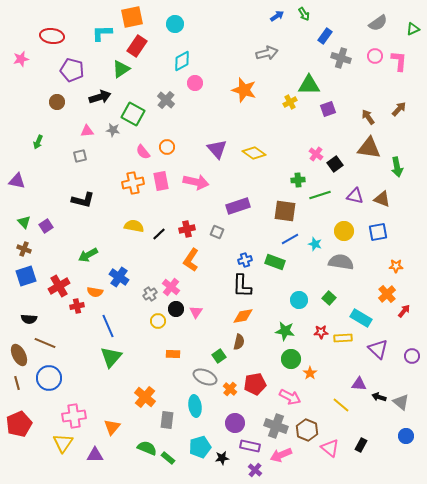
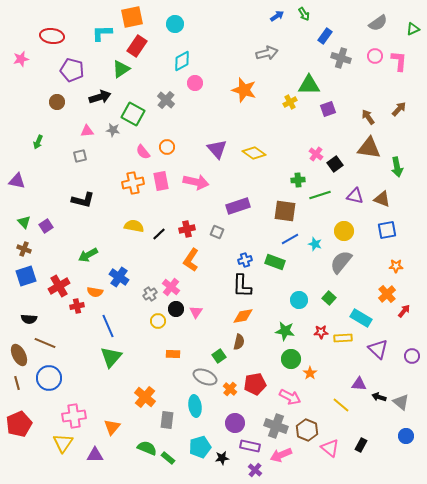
blue square at (378, 232): moved 9 px right, 2 px up
gray semicircle at (341, 262): rotated 60 degrees counterclockwise
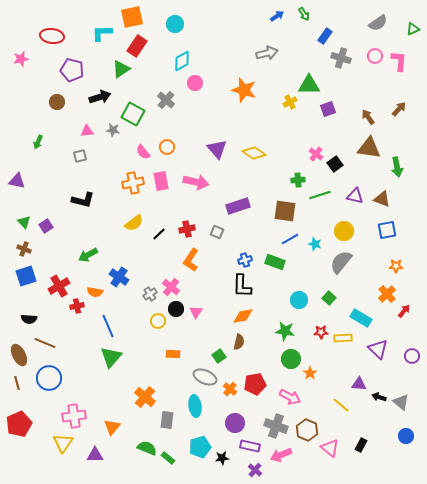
yellow semicircle at (134, 226): moved 3 px up; rotated 132 degrees clockwise
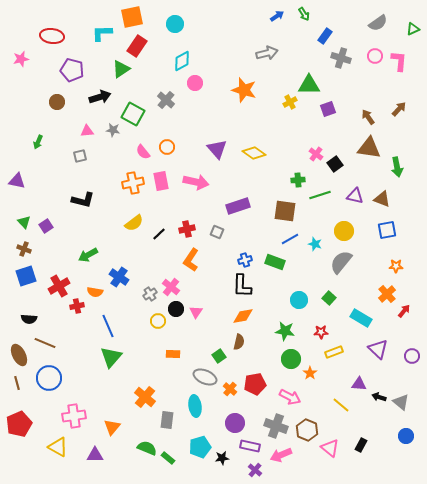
yellow rectangle at (343, 338): moved 9 px left, 14 px down; rotated 18 degrees counterclockwise
yellow triangle at (63, 443): moved 5 px left, 4 px down; rotated 35 degrees counterclockwise
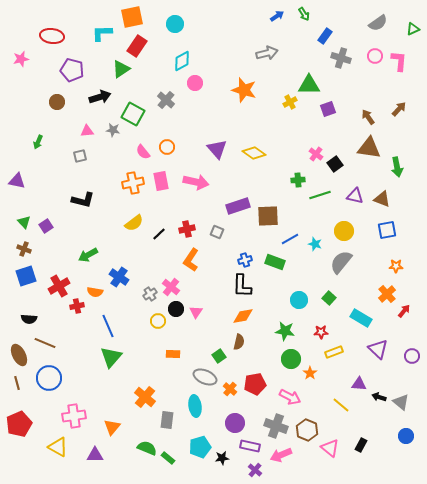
brown square at (285, 211): moved 17 px left, 5 px down; rotated 10 degrees counterclockwise
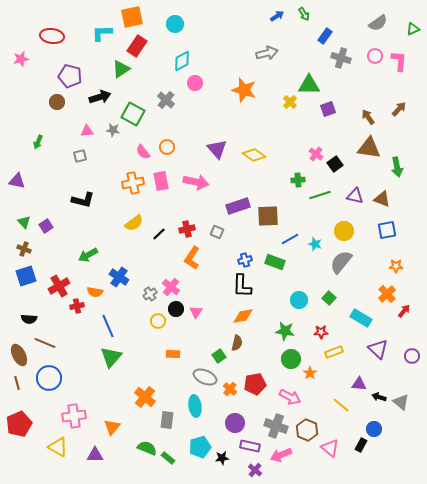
purple pentagon at (72, 70): moved 2 px left, 6 px down
yellow cross at (290, 102): rotated 16 degrees counterclockwise
yellow diamond at (254, 153): moved 2 px down
orange L-shape at (191, 260): moved 1 px right, 2 px up
brown semicircle at (239, 342): moved 2 px left, 1 px down
blue circle at (406, 436): moved 32 px left, 7 px up
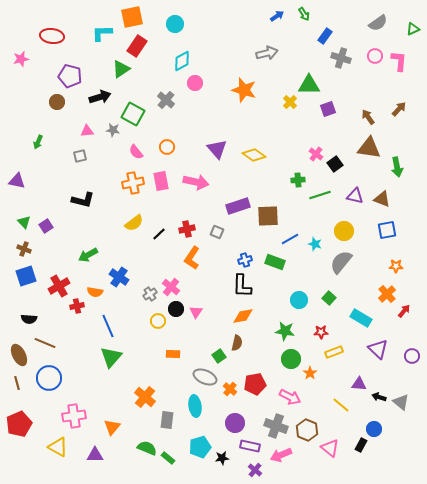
pink semicircle at (143, 152): moved 7 px left
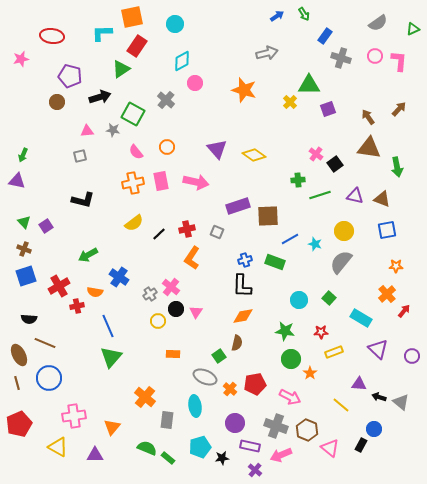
green arrow at (38, 142): moved 15 px left, 13 px down
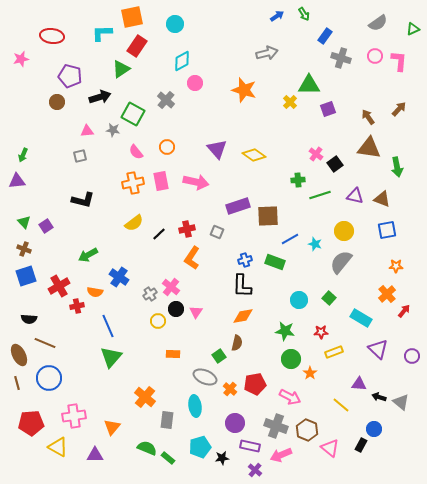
purple triangle at (17, 181): rotated 18 degrees counterclockwise
red pentagon at (19, 424): moved 12 px right, 1 px up; rotated 20 degrees clockwise
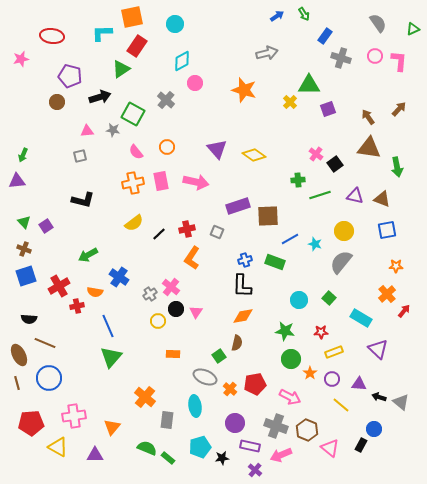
gray semicircle at (378, 23): rotated 90 degrees counterclockwise
purple circle at (412, 356): moved 80 px left, 23 px down
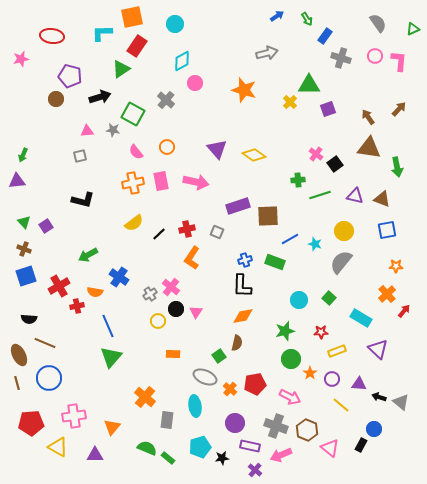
green arrow at (304, 14): moved 3 px right, 5 px down
brown circle at (57, 102): moved 1 px left, 3 px up
green star at (285, 331): rotated 24 degrees counterclockwise
yellow rectangle at (334, 352): moved 3 px right, 1 px up
